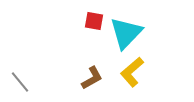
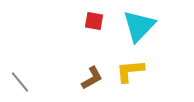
cyan triangle: moved 13 px right, 7 px up
yellow L-shape: moved 2 px left, 1 px up; rotated 36 degrees clockwise
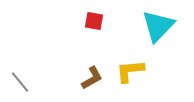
cyan triangle: moved 19 px right
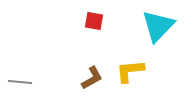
gray line: rotated 45 degrees counterclockwise
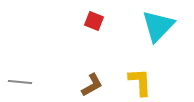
red square: rotated 12 degrees clockwise
yellow L-shape: moved 10 px right, 11 px down; rotated 92 degrees clockwise
brown L-shape: moved 7 px down
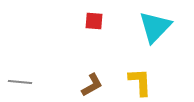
red square: rotated 18 degrees counterclockwise
cyan triangle: moved 3 px left, 1 px down
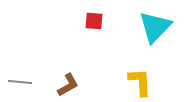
brown L-shape: moved 24 px left
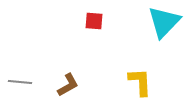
cyan triangle: moved 9 px right, 5 px up
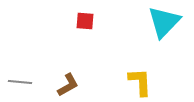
red square: moved 9 px left
